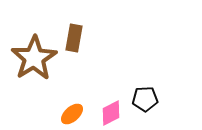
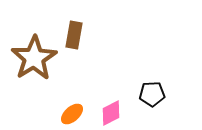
brown rectangle: moved 3 px up
black pentagon: moved 7 px right, 5 px up
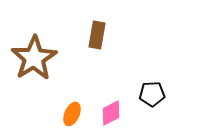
brown rectangle: moved 23 px right
orange ellipse: rotated 25 degrees counterclockwise
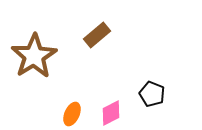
brown rectangle: rotated 40 degrees clockwise
brown star: moved 2 px up
black pentagon: rotated 25 degrees clockwise
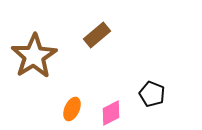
orange ellipse: moved 5 px up
